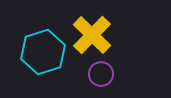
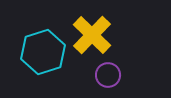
purple circle: moved 7 px right, 1 px down
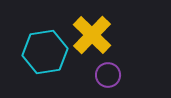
cyan hexagon: moved 2 px right; rotated 9 degrees clockwise
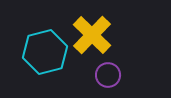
cyan hexagon: rotated 6 degrees counterclockwise
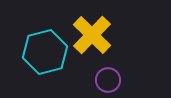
purple circle: moved 5 px down
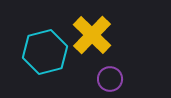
purple circle: moved 2 px right, 1 px up
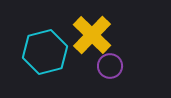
purple circle: moved 13 px up
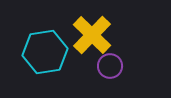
cyan hexagon: rotated 6 degrees clockwise
